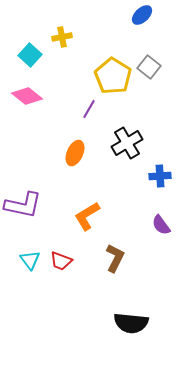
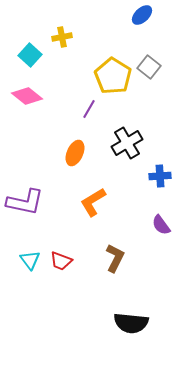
purple L-shape: moved 2 px right, 3 px up
orange L-shape: moved 6 px right, 14 px up
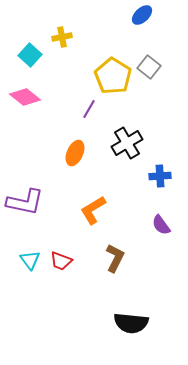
pink diamond: moved 2 px left, 1 px down
orange L-shape: moved 8 px down
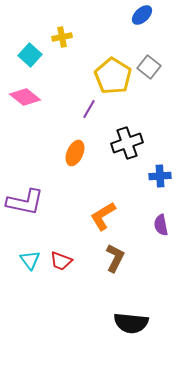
black cross: rotated 12 degrees clockwise
orange L-shape: moved 10 px right, 6 px down
purple semicircle: rotated 25 degrees clockwise
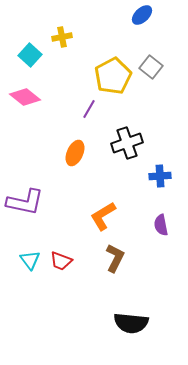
gray square: moved 2 px right
yellow pentagon: rotated 12 degrees clockwise
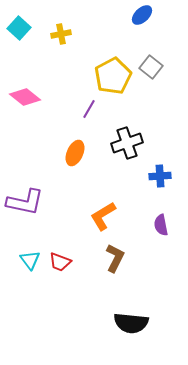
yellow cross: moved 1 px left, 3 px up
cyan square: moved 11 px left, 27 px up
red trapezoid: moved 1 px left, 1 px down
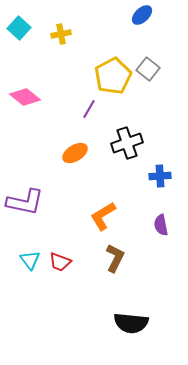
gray square: moved 3 px left, 2 px down
orange ellipse: rotated 35 degrees clockwise
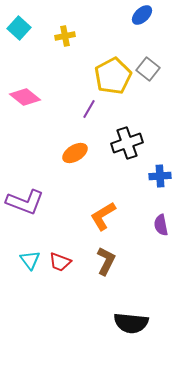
yellow cross: moved 4 px right, 2 px down
purple L-shape: rotated 9 degrees clockwise
brown L-shape: moved 9 px left, 3 px down
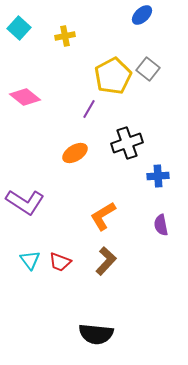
blue cross: moved 2 px left
purple L-shape: rotated 12 degrees clockwise
brown L-shape: rotated 16 degrees clockwise
black semicircle: moved 35 px left, 11 px down
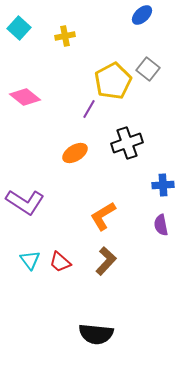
yellow pentagon: moved 5 px down
blue cross: moved 5 px right, 9 px down
red trapezoid: rotated 20 degrees clockwise
